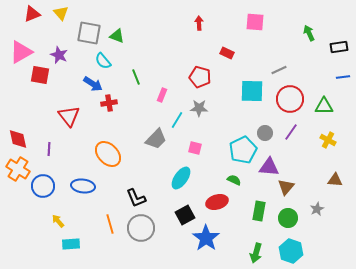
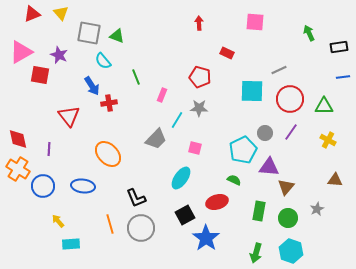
blue arrow at (93, 84): moved 1 px left, 2 px down; rotated 24 degrees clockwise
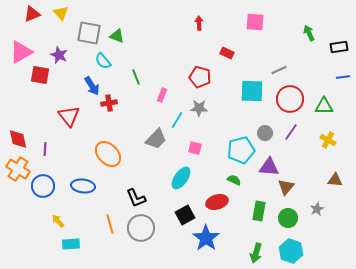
purple line at (49, 149): moved 4 px left
cyan pentagon at (243, 150): moved 2 px left; rotated 12 degrees clockwise
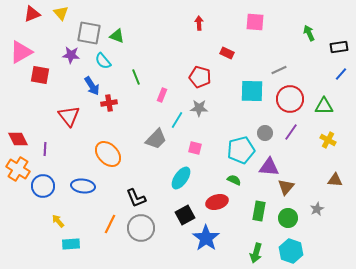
purple star at (59, 55): moved 12 px right; rotated 18 degrees counterclockwise
blue line at (343, 77): moved 2 px left, 3 px up; rotated 40 degrees counterclockwise
red diamond at (18, 139): rotated 15 degrees counterclockwise
orange line at (110, 224): rotated 42 degrees clockwise
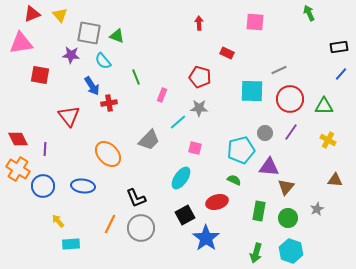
yellow triangle at (61, 13): moved 1 px left, 2 px down
green arrow at (309, 33): moved 20 px up
pink triangle at (21, 52): moved 9 px up; rotated 20 degrees clockwise
cyan line at (177, 120): moved 1 px right, 2 px down; rotated 18 degrees clockwise
gray trapezoid at (156, 139): moved 7 px left, 1 px down
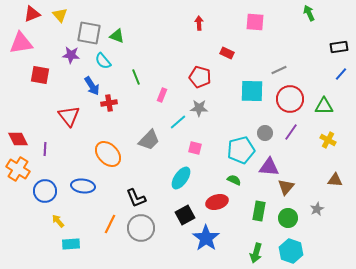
blue circle at (43, 186): moved 2 px right, 5 px down
